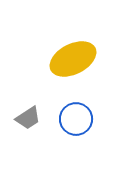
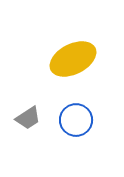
blue circle: moved 1 px down
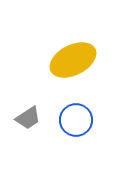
yellow ellipse: moved 1 px down
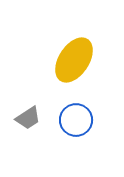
yellow ellipse: moved 1 px right; rotated 30 degrees counterclockwise
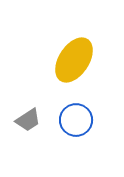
gray trapezoid: moved 2 px down
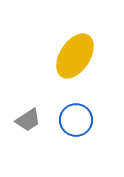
yellow ellipse: moved 1 px right, 4 px up
